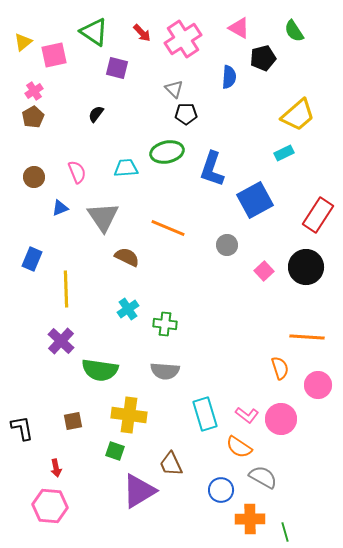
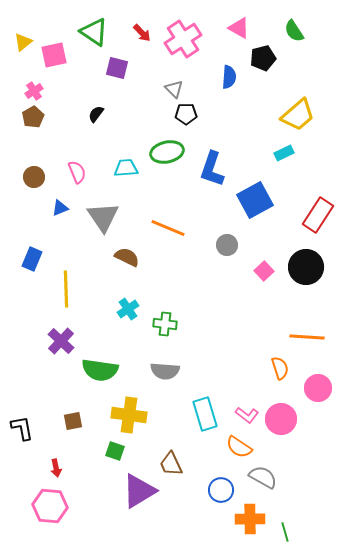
pink circle at (318, 385): moved 3 px down
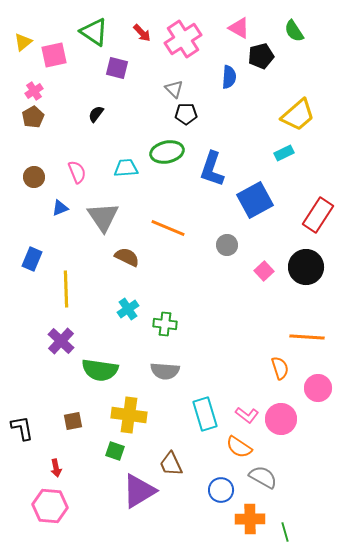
black pentagon at (263, 58): moved 2 px left, 2 px up
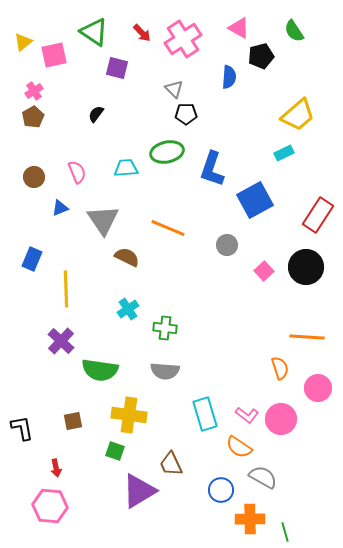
gray triangle at (103, 217): moved 3 px down
green cross at (165, 324): moved 4 px down
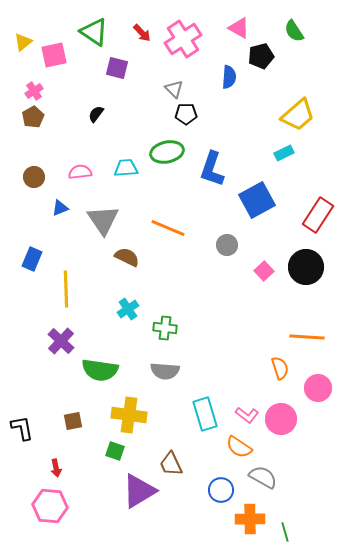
pink semicircle at (77, 172): moved 3 px right; rotated 75 degrees counterclockwise
blue square at (255, 200): moved 2 px right
